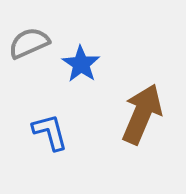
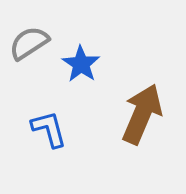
gray semicircle: rotated 9 degrees counterclockwise
blue L-shape: moved 1 px left, 3 px up
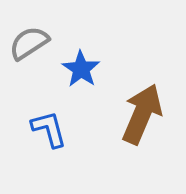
blue star: moved 5 px down
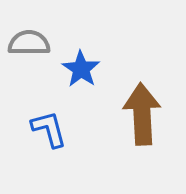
gray semicircle: rotated 33 degrees clockwise
brown arrow: rotated 26 degrees counterclockwise
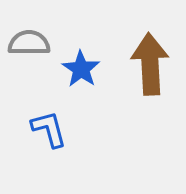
brown arrow: moved 8 px right, 50 px up
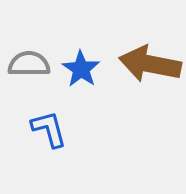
gray semicircle: moved 21 px down
brown arrow: rotated 76 degrees counterclockwise
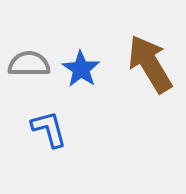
brown arrow: rotated 48 degrees clockwise
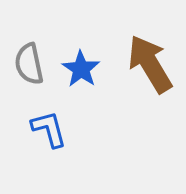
gray semicircle: rotated 102 degrees counterclockwise
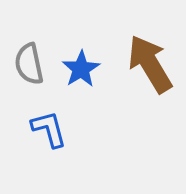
blue star: rotated 6 degrees clockwise
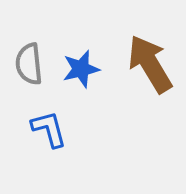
gray semicircle: rotated 6 degrees clockwise
blue star: rotated 18 degrees clockwise
